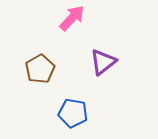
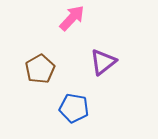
blue pentagon: moved 1 px right, 5 px up
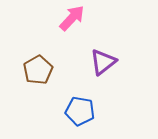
brown pentagon: moved 2 px left, 1 px down
blue pentagon: moved 6 px right, 3 px down
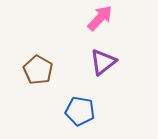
pink arrow: moved 28 px right
brown pentagon: rotated 12 degrees counterclockwise
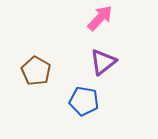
brown pentagon: moved 2 px left, 1 px down
blue pentagon: moved 4 px right, 10 px up
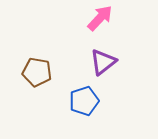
brown pentagon: moved 1 px right, 1 px down; rotated 20 degrees counterclockwise
blue pentagon: rotated 28 degrees counterclockwise
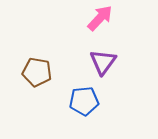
purple triangle: rotated 16 degrees counterclockwise
blue pentagon: rotated 12 degrees clockwise
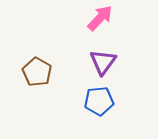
brown pentagon: rotated 20 degrees clockwise
blue pentagon: moved 15 px right
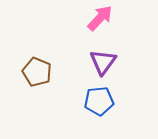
brown pentagon: rotated 8 degrees counterclockwise
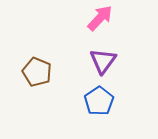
purple triangle: moved 1 px up
blue pentagon: rotated 28 degrees counterclockwise
